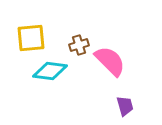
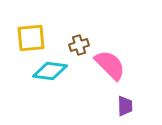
pink semicircle: moved 4 px down
purple trapezoid: rotated 15 degrees clockwise
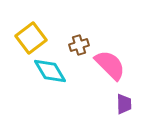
yellow square: rotated 32 degrees counterclockwise
cyan diamond: rotated 52 degrees clockwise
purple trapezoid: moved 1 px left, 2 px up
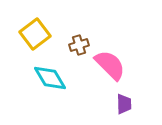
yellow square: moved 4 px right, 4 px up
cyan diamond: moved 7 px down
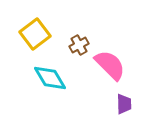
brown cross: rotated 12 degrees counterclockwise
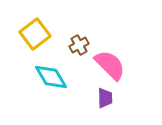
cyan diamond: moved 1 px right, 1 px up
purple trapezoid: moved 19 px left, 6 px up
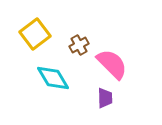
pink semicircle: moved 2 px right, 1 px up
cyan diamond: moved 2 px right, 1 px down
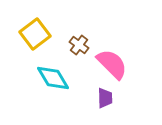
brown cross: rotated 24 degrees counterclockwise
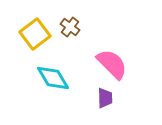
brown cross: moved 9 px left, 18 px up
